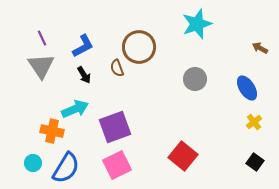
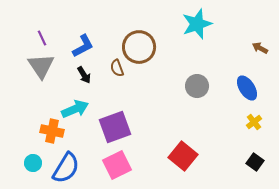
gray circle: moved 2 px right, 7 px down
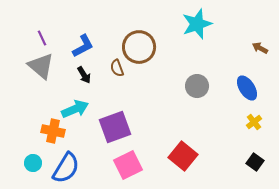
gray triangle: rotated 16 degrees counterclockwise
orange cross: moved 1 px right
pink square: moved 11 px right
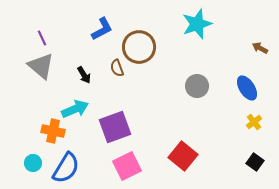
blue L-shape: moved 19 px right, 17 px up
pink square: moved 1 px left, 1 px down
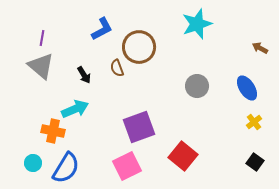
purple line: rotated 35 degrees clockwise
purple square: moved 24 px right
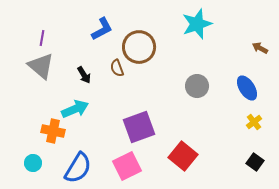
blue semicircle: moved 12 px right
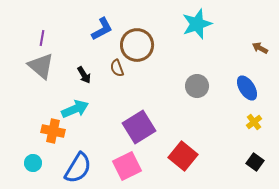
brown circle: moved 2 px left, 2 px up
purple square: rotated 12 degrees counterclockwise
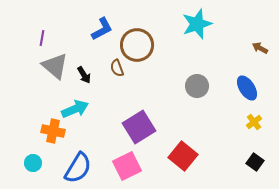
gray triangle: moved 14 px right
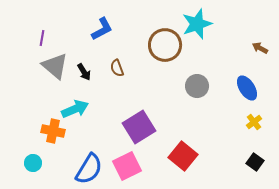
brown circle: moved 28 px right
black arrow: moved 3 px up
blue semicircle: moved 11 px right, 1 px down
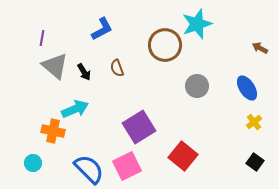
blue semicircle: rotated 76 degrees counterclockwise
